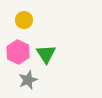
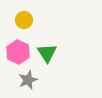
green triangle: moved 1 px right, 1 px up
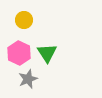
pink hexagon: moved 1 px right, 1 px down
gray star: moved 1 px up
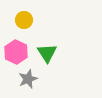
pink hexagon: moved 3 px left, 1 px up
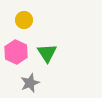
gray star: moved 2 px right, 4 px down
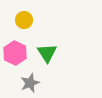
pink hexagon: moved 1 px left, 1 px down
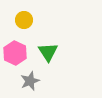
green triangle: moved 1 px right, 1 px up
gray star: moved 2 px up
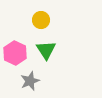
yellow circle: moved 17 px right
green triangle: moved 2 px left, 2 px up
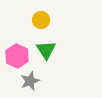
pink hexagon: moved 2 px right, 3 px down
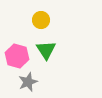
pink hexagon: rotated 10 degrees counterclockwise
gray star: moved 2 px left, 1 px down
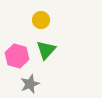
green triangle: rotated 15 degrees clockwise
gray star: moved 2 px right, 2 px down
